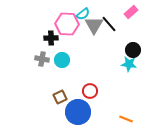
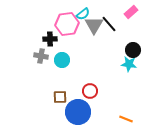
pink hexagon: rotated 10 degrees counterclockwise
black cross: moved 1 px left, 1 px down
gray cross: moved 1 px left, 3 px up
brown square: rotated 24 degrees clockwise
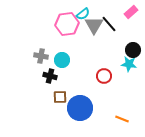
black cross: moved 37 px down; rotated 16 degrees clockwise
red circle: moved 14 px right, 15 px up
blue circle: moved 2 px right, 4 px up
orange line: moved 4 px left
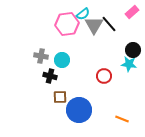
pink rectangle: moved 1 px right
blue circle: moved 1 px left, 2 px down
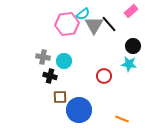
pink rectangle: moved 1 px left, 1 px up
black circle: moved 4 px up
gray cross: moved 2 px right, 1 px down
cyan circle: moved 2 px right, 1 px down
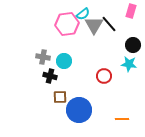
pink rectangle: rotated 32 degrees counterclockwise
black circle: moved 1 px up
orange line: rotated 24 degrees counterclockwise
